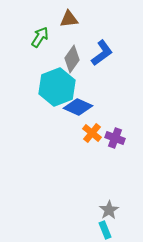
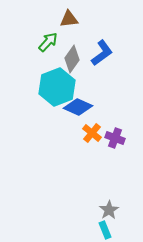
green arrow: moved 8 px right, 5 px down; rotated 10 degrees clockwise
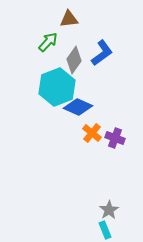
gray diamond: moved 2 px right, 1 px down
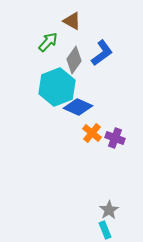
brown triangle: moved 3 px right, 2 px down; rotated 36 degrees clockwise
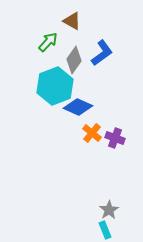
cyan hexagon: moved 2 px left, 1 px up
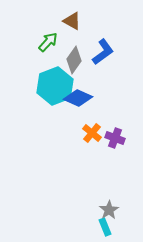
blue L-shape: moved 1 px right, 1 px up
blue diamond: moved 9 px up
cyan rectangle: moved 3 px up
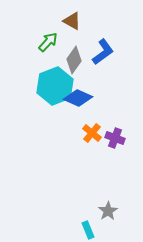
gray star: moved 1 px left, 1 px down
cyan rectangle: moved 17 px left, 3 px down
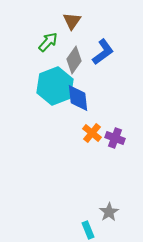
brown triangle: rotated 36 degrees clockwise
blue diamond: rotated 60 degrees clockwise
gray star: moved 1 px right, 1 px down
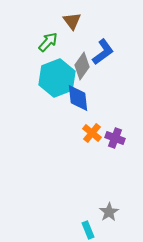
brown triangle: rotated 12 degrees counterclockwise
gray diamond: moved 8 px right, 6 px down
cyan hexagon: moved 2 px right, 8 px up
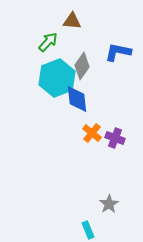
brown triangle: rotated 48 degrees counterclockwise
blue L-shape: moved 15 px right; rotated 132 degrees counterclockwise
blue diamond: moved 1 px left, 1 px down
gray star: moved 8 px up
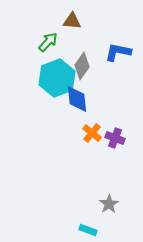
cyan rectangle: rotated 48 degrees counterclockwise
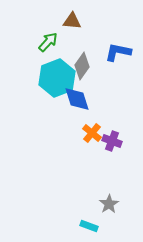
blue diamond: rotated 12 degrees counterclockwise
purple cross: moved 3 px left, 3 px down
cyan rectangle: moved 1 px right, 4 px up
